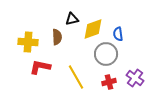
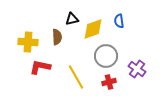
blue semicircle: moved 1 px right, 13 px up
gray circle: moved 2 px down
purple cross: moved 2 px right, 9 px up
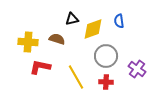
brown semicircle: moved 2 px down; rotated 70 degrees counterclockwise
red cross: moved 3 px left; rotated 16 degrees clockwise
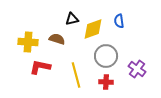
yellow line: moved 2 px up; rotated 15 degrees clockwise
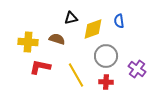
black triangle: moved 1 px left, 1 px up
yellow line: rotated 15 degrees counterclockwise
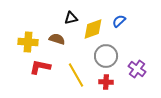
blue semicircle: rotated 56 degrees clockwise
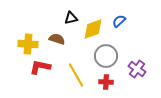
yellow cross: moved 2 px down
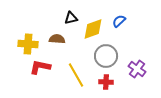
brown semicircle: rotated 14 degrees counterclockwise
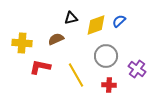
yellow diamond: moved 3 px right, 4 px up
brown semicircle: moved 1 px left; rotated 28 degrees counterclockwise
yellow cross: moved 6 px left, 1 px up
red cross: moved 3 px right, 3 px down
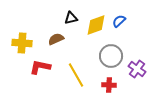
gray circle: moved 5 px right
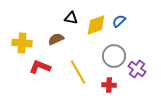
black triangle: rotated 24 degrees clockwise
gray circle: moved 3 px right
red L-shape: rotated 10 degrees clockwise
yellow line: moved 2 px right, 3 px up
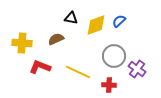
yellow line: rotated 35 degrees counterclockwise
